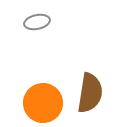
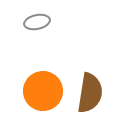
orange circle: moved 12 px up
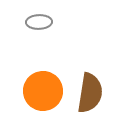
gray ellipse: moved 2 px right; rotated 10 degrees clockwise
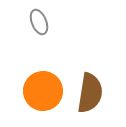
gray ellipse: rotated 70 degrees clockwise
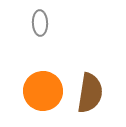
gray ellipse: moved 1 px right, 1 px down; rotated 20 degrees clockwise
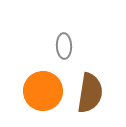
gray ellipse: moved 24 px right, 23 px down
